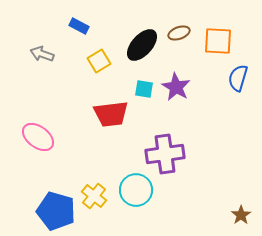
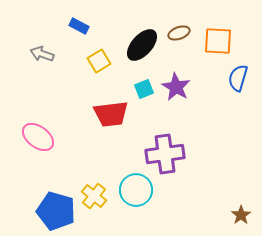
cyan square: rotated 30 degrees counterclockwise
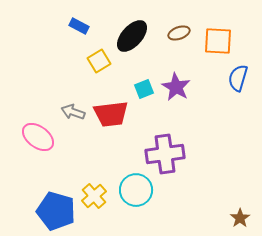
black ellipse: moved 10 px left, 9 px up
gray arrow: moved 31 px right, 58 px down
yellow cross: rotated 10 degrees clockwise
brown star: moved 1 px left, 3 px down
